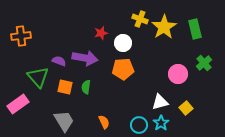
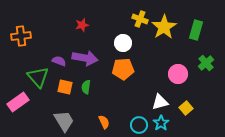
green rectangle: moved 1 px right, 1 px down; rotated 30 degrees clockwise
red star: moved 19 px left, 8 px up
green cross: moved 2 px right
pink rectangle: moved 2 px up
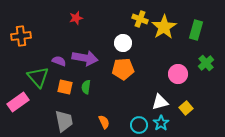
red star: moved 6 px left, 7 px up
gray trapezoid: rotated 20 degrees clockwise
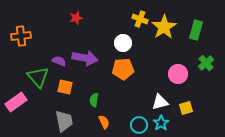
green semicircle: moved 8 px right, 13 px down
pink rectangle: moved 2 px left
yellow square: rotated 24 degrees clockwise
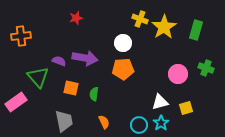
green cross: moved 5 px down; rotated 28 degrees counterclockwise
orange square: moved 6 px right, 1 px down
green semicircle: moved 6 px up
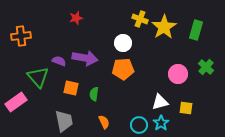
green cross: moved 1 px up; rotated 21 degrees clockwise
yellow square: rotated 24 degrees clockwise
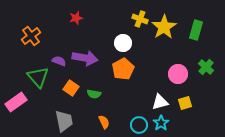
orange cross: moved 10 px right; rotated 30 degrees counterclockwise
orange pentagon: rotated 25 degrees counterclockwise
orange square: rotated 21 degrees clockwise
green semicircle: rotated 88 degrees counterclockwise
yellow square: moved 1 px left, 5 px up; rotated 24 degrees counterclockwise
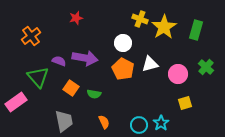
orange pentagon: rotated 15 degrees counterclockwise
white triangle: moved 10 px left, 38 px up
